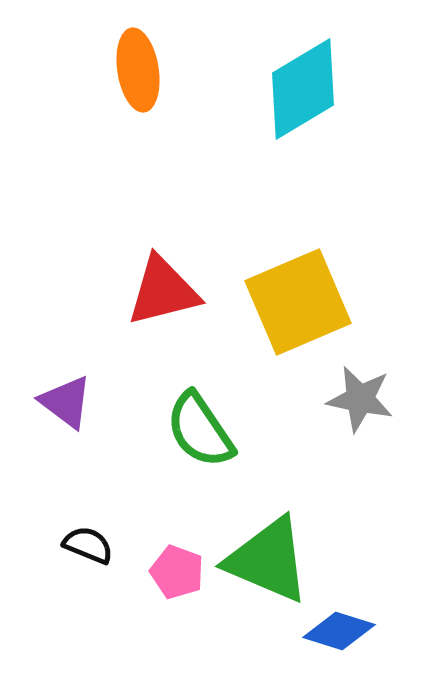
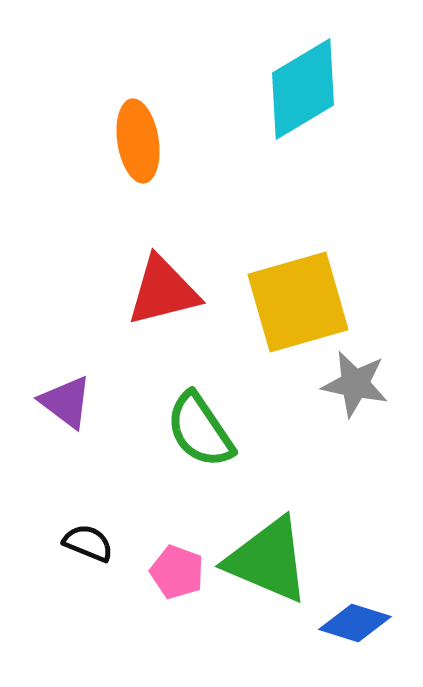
orange ellipse: moved 71 px down
yellow square: rotated 7 degrees clockwise
gray star: moved 5 px left, 15 px up
black semicircle: moved 2 px up
blue diamond: moved 16 px right, 8 px up
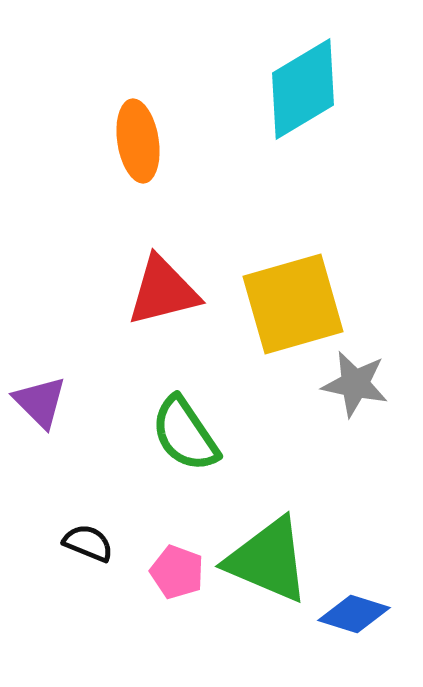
yellow square: moved 5 px left, 2 px down
purple triangle: moved 26 px left; rotated 8 degrees clockwise
green semicircle: moved 15 px left, 4 px down
blue diamond: moved 1 px left, 9 px up
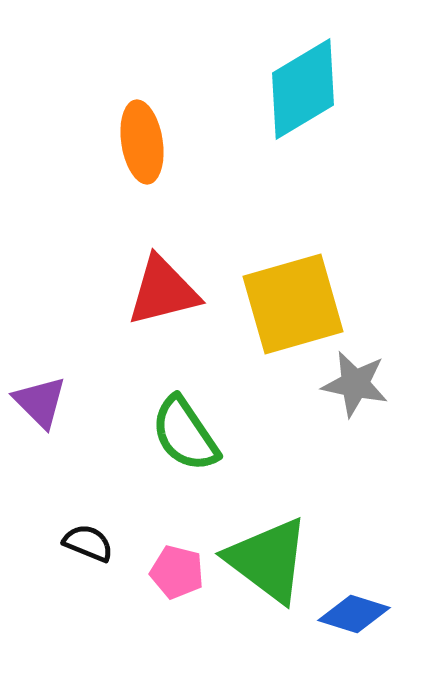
orange ellipse: moved 4 px right, 1 px down
green triangle: rotated 14 degrees clockwise
pink pentagon: rotated 6 degrees counterclockwise
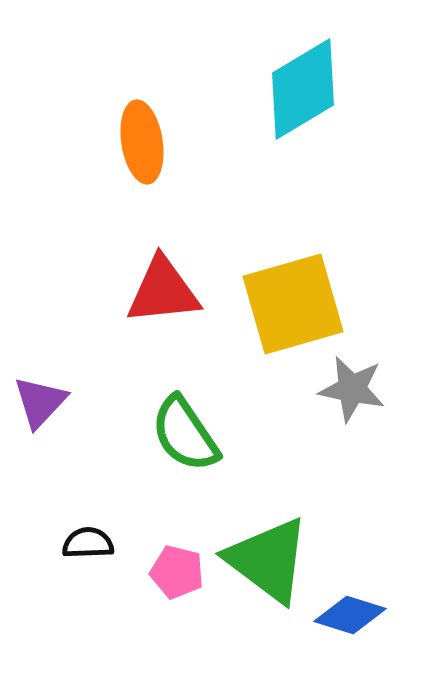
red triangle: rotated 8 degrees clockwise
gray star: moved 3 px left, 5 px down
purple triangle: rotated 28 degrees clockwise
black semicircle: rotated 24 degrees counterclockwise
blue diamond: moved 4 px left, 1 px down
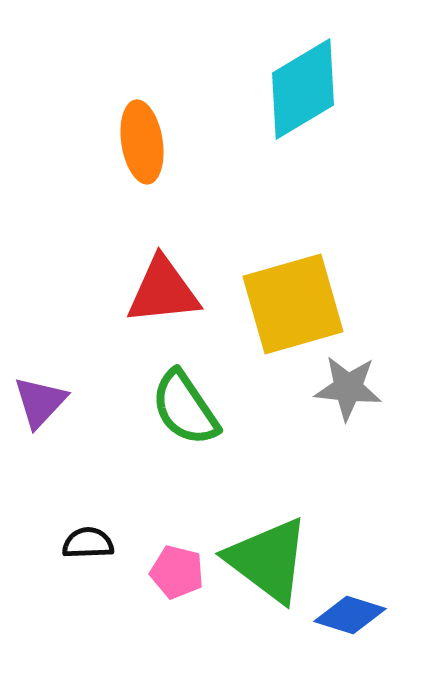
gray star: moved 4 px left, 1 px up; rotated 6 degrees counterclockwise
green semicircle: moved 26 px up
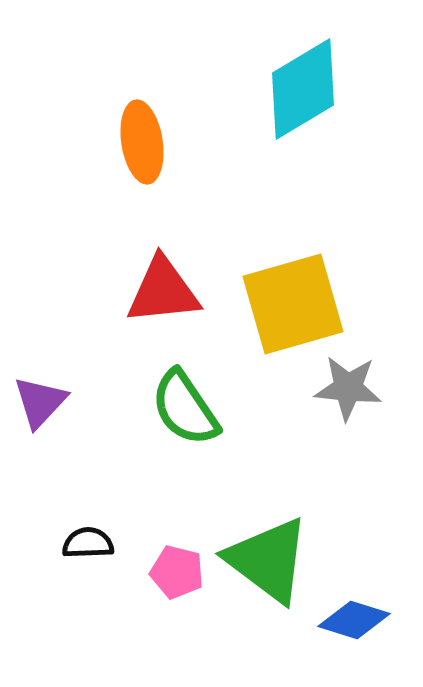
blue diamond: moved 4 px right, 5 px down
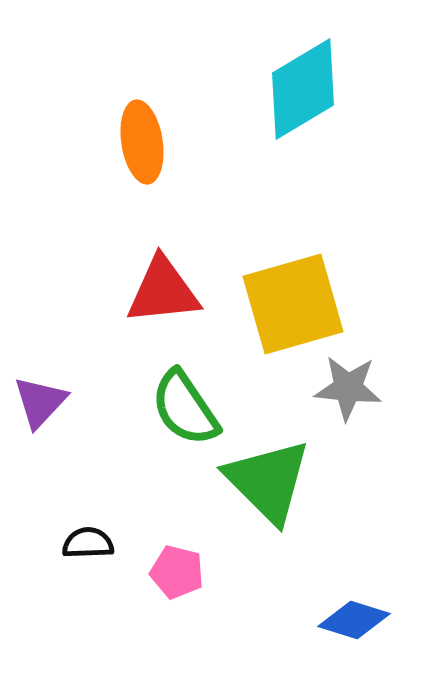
green triangle: moved 79 px up; rotated 8 degrees clockwise
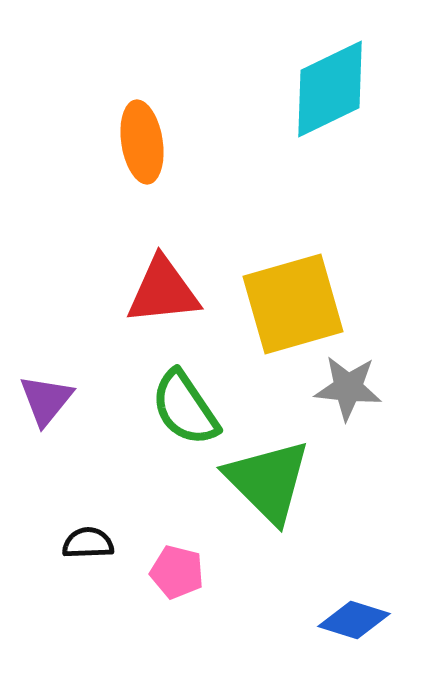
cyan diamond: moved 27 px right; rotated 5 degrees clockwise
purple triangle: moved 6 px right, 2 px up; rotated 4 degrees counterclockwise
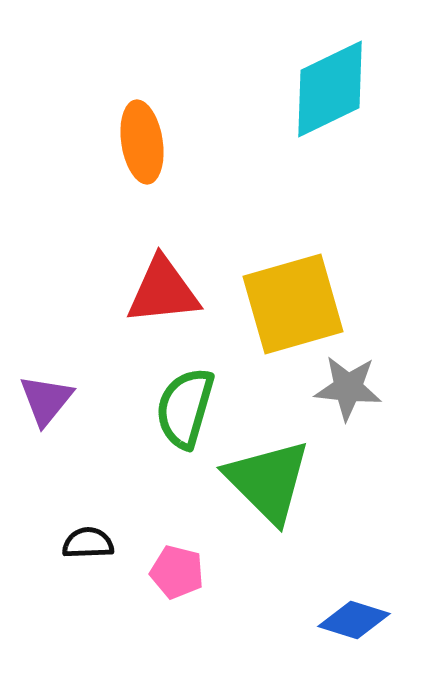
green semicircle: rotated 50 degrees clockwise
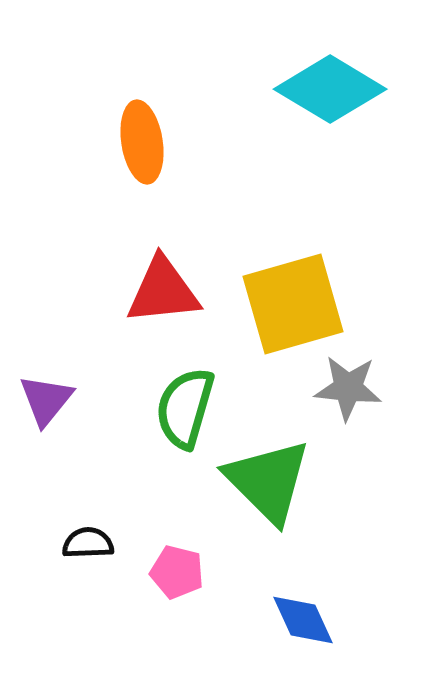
cyan diamond: rotated 57 degrees clockwise
blue diamond: moved 51 px left; rotated 48 degrees clockwise
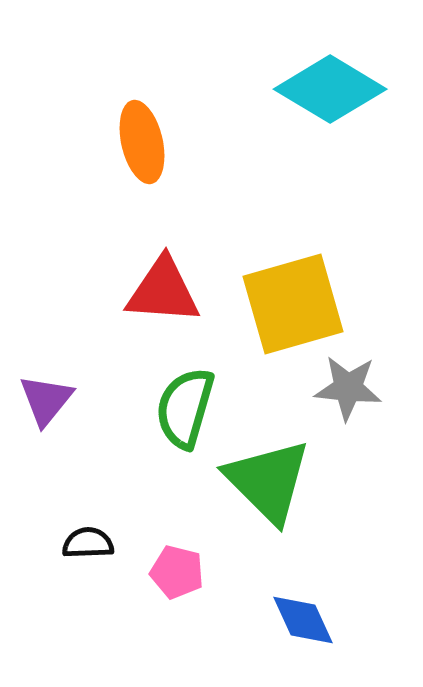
orange ellipse: rotated 4 degrees counterclockwise
red triangle: rotated 10 degrees clockwise
